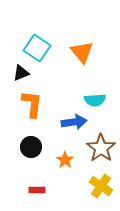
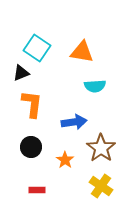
orange triangle: rotated 40 degrees counterclockwise
cyan semicircle: moved 14 px up
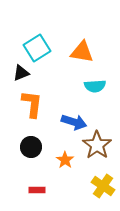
cyan square: rotated 24 degrees clockwise
blue arrow: rotated 25 degrees clockwise
brown star: moved 4 px left, 3 px up
yellow cross: moved 2 px right
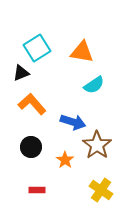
cyan semicircle: moved 1 px left, 1 px up; rotated 30 degrees counterclockwise
orange L-shape: rotated 48 degrees counterclockwise
blue arrow: moved 1 px left
yellow cross: moved 2 px left, 4 px down
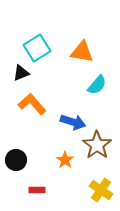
cyan semicircle: moved 3 px right; rotated 15 degrees counterclockwise
black circle: moved 15 px left, 13 px down
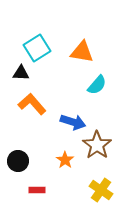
black triangle: rotated 24 degrees clockwise
black circle: moved 2 px right, 1 px down
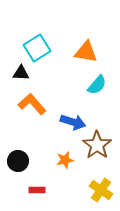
orange triangle: moved 4 px right
orange star: rotated 24 degrees clockwise
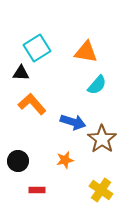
brown star: moved 5 px right, 6 px up
